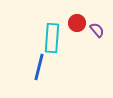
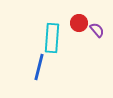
red circle: moved 2 px right
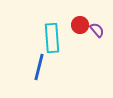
red circle: moved 1 px right, 2 px down
cyan rectangle: rotated 8 degrees counterclockwise
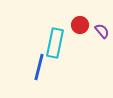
purple semicircle: moved 5 px right, 1 px down
cyan rectangle: moved 3 px right, 5 px down; rotated 16 degrees clockwise
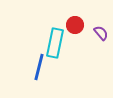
red circle: moved 5 px left
purple semicircle: moved 1 px left, 2 px down
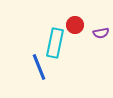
purple semicircle: rotated 119 degrees clockwise
blue line: rotated 36 degrees counterclockwise
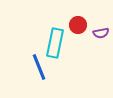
red circle: moved 3 px right
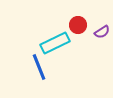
purple semicircle: moved 1 px right, 1 px up; rotated 21 degrees counterclockwise
cyan rectangle: rotated 52 degrees clockwise
